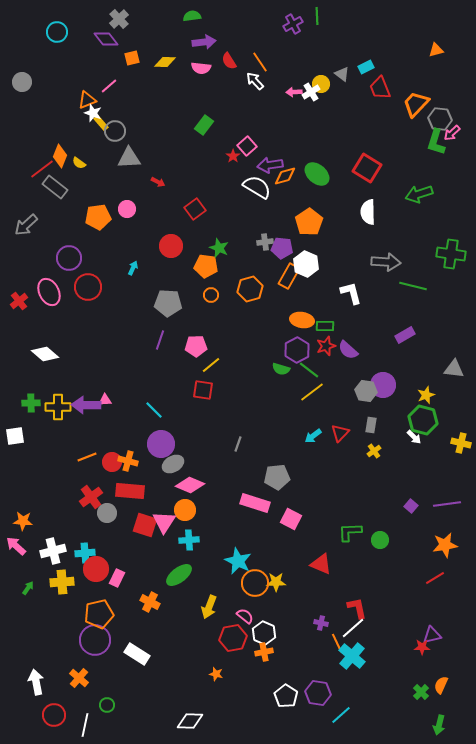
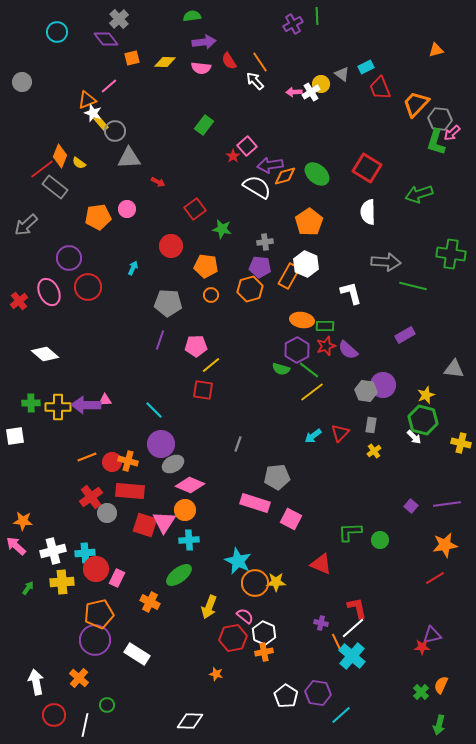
green star at (219, 248): moved 3 px right, 19 px up; rotated 12 degrees counterclockwise
purple pentagon at (282, 248): moved 22 px left, 19 px down
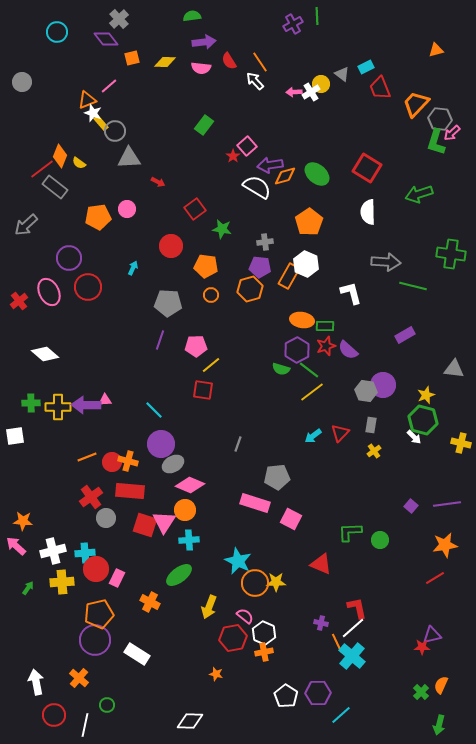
gray circle at (107, 513): moved 1 px left, 5 px down
purple hexagon at (318, 693): rotated 10 degrees counterclockwise
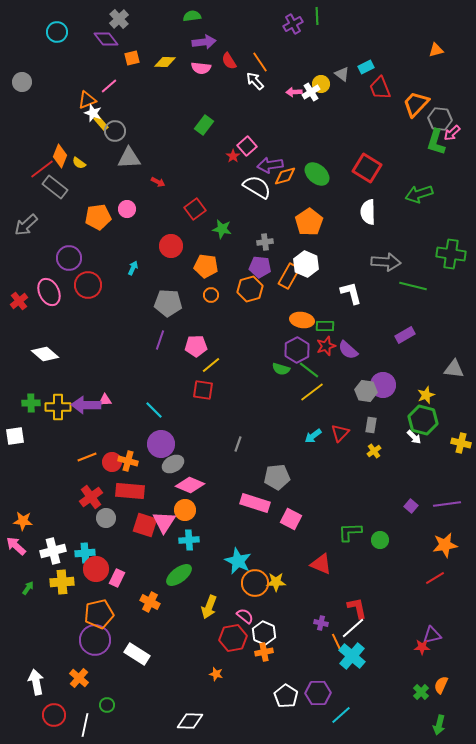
red circle at (88, 287): moved 2 px up
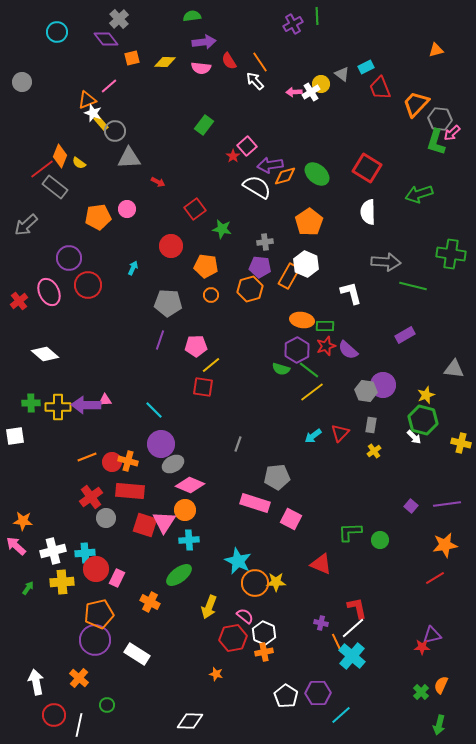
red square at (203, 390): moved 3 px up
white line at (85, 725): moved 6 px left
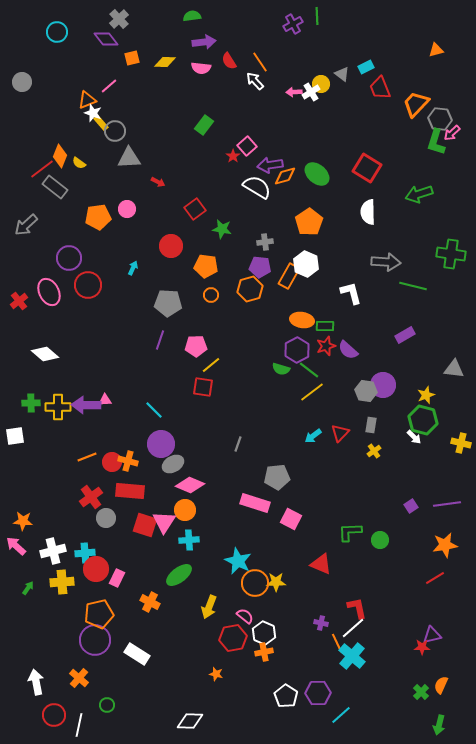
purple square at (411, 506): rotated 16 degrees clockwise
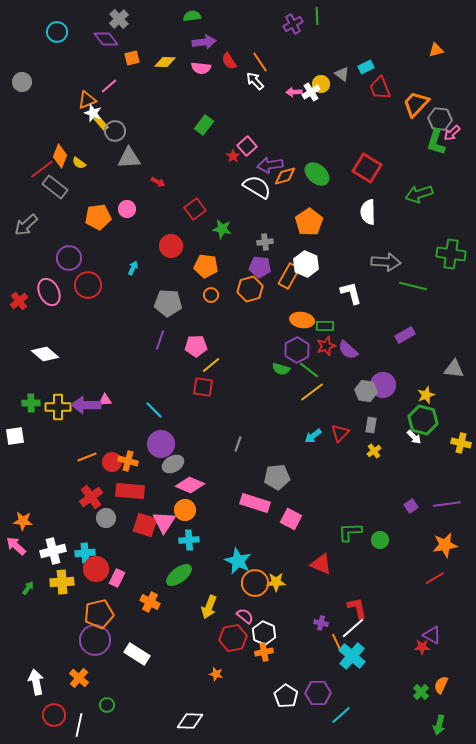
purple triangle at (432, 635): rotated 42 degrees clockwise
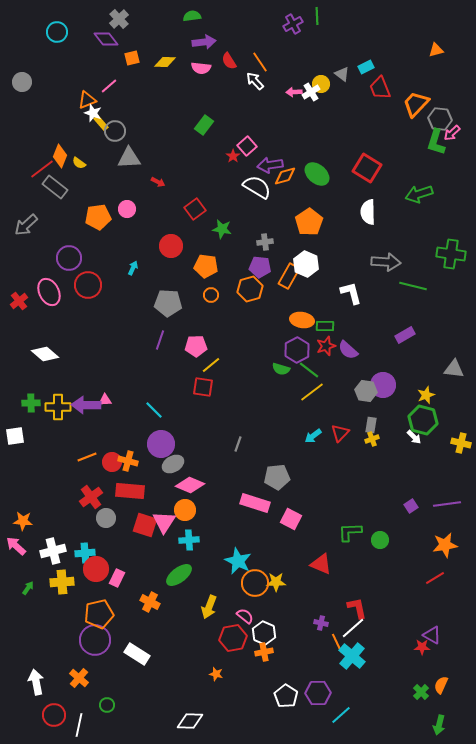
yellow cross at (374, 451): moved 2 px left, 12 px up; rotated 16 degrees clockwise
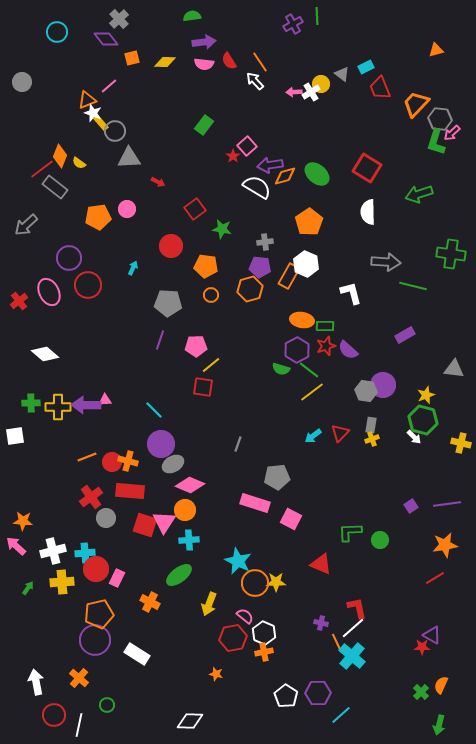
pink semicircle at (201, 68): moved 3 px right, 4 px up
yellow arrow at (209, 607): moved 3 px up
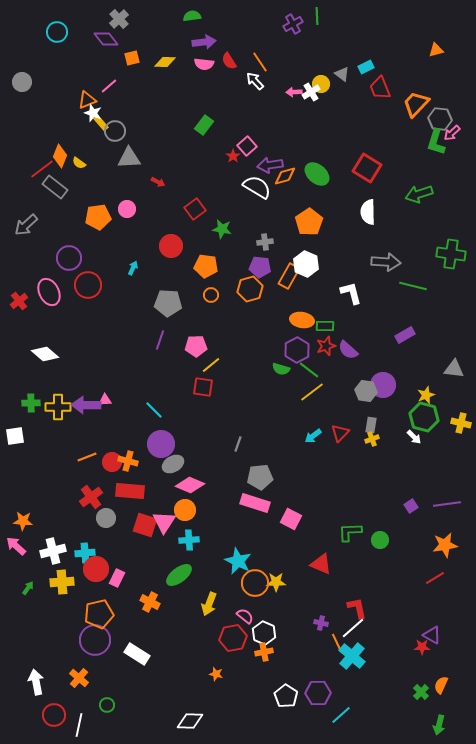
green hexagon at (423, 420): moved 1 px right, 3 px up
yellow cross at (461, 443): moved 20 px up
gray pentagon at (277, 477): moved 17 px left
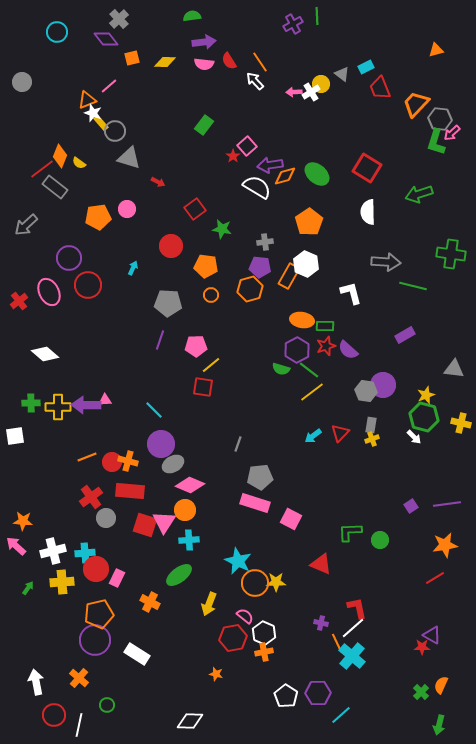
gray triangle at (129, 158): rotated 20 degrees clockwise
